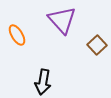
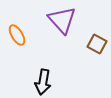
brown square: moved 1 px up; rotated 18 degrees counterclockwise
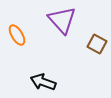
black arrow: rotated 100 degrees clockwise
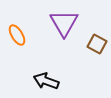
purple triangle: moved 2 px right, 3 px down; rotated 12 degrees clockwise
black arrow: moved 3 px right, 1 px up
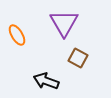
brown square: moved 19 px left, 14 px down
